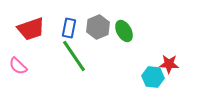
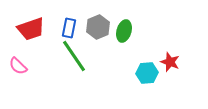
green ellipse: rotated 45 degrees clockwise
red star: moved 1 px right, 2 px up; rotated 18 degrees clockwise
cyan hexagon: moved 6 px left, 4 px up; rotated 10 degrees counterclockwise
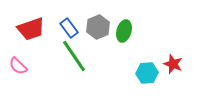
blue rectangle: rotated 48 degrees counterclockwise
red star: moved 3 px right, 2 px down
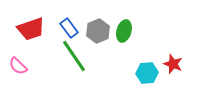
gray hexagon: moved 4 px down
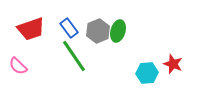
green ellipse: moved 6 px left
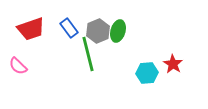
green line: moved 14 px right, 2 px up; rotated 20 degrees clockwise
red star: rotated 12 degrees clockwise
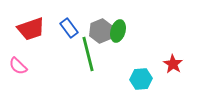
gray hexagon: moved 3 px right
cyan hexagon: moved 6 px left, 6 px down
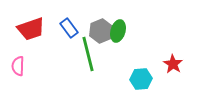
pink semicircle: rotated 48 degrees clockwise
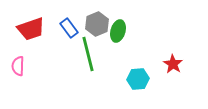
gray hexagon: moved 4 px left, 7 px up
cyan hexagon: moved 3 px left
